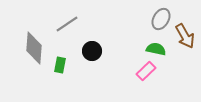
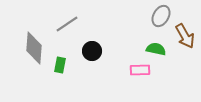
gray ellipse: moved 3 px up
pink rectangle: moved 6 px left, 1 px up; rotated 42 degrees clockwise
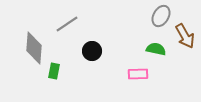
green rectangle: moved 6 px left, 6 px down
pink rectangle: moved 2 px left, 4 px down
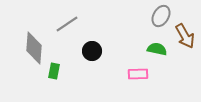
green semicircle: moved 1 px right
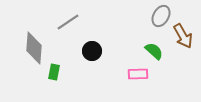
gray line: moved 1 px right, 2 px up
brown arrow: moved 2 px left
green semicircle: moved 3 px left, 2 px down; rotated 30 degrees clockwise
green rectangle: moved 1 px down
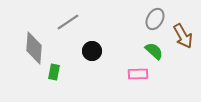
gray ellipse: moved 6 px left, 3 px down
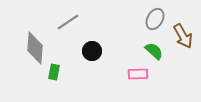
gray diamond: moved 1 px right
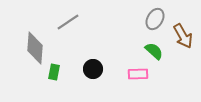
black circle: moved 1 px right, 18 px down
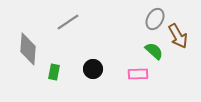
brown arrow: moved 5 px left
gray diamond: moved 7 px left, 1 px down
